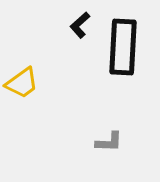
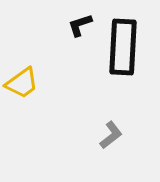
black L-shape: rotated 24 degrees clockwise
gray L-shape: moved 2 px right, 7 px up; rotated 40 degrees counterclockwise
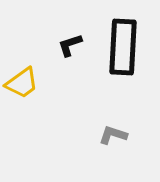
black L-shape: moved 10 px left, 20 px down
gray L-shape: moved 2 px right; rotated 124 degrees counterclockwise
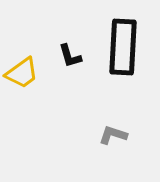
black L-shape: moved 11 px down; rotated 88 degrees counterclockwise
yellow trapezoid: moved 10 px up
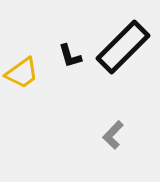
black rectangle: rotated 42 degrees clockwise
gray L-shape: rotated 64 degrees counterclockwise
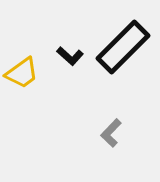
black L-shape: rotated 32 degrees counterclockwise
gray L-shape: moved 2 px left, 2 px up
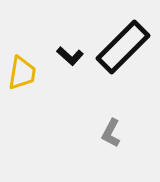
yellow trapezoid: rotated 45 degrees counterclockwise
gray L-shape: rotated 16 degrees counterclockwise
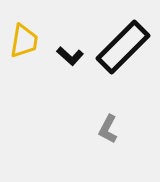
yellow trapezoid: moved 2 px right, 32 px up
gray L-shape: moved 3 px left, 4 px up
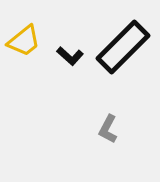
yellow trapezoid: rotated 42 degrees clockwise
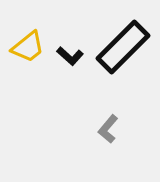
yellow trapezoid: moved 4 px right, 6 px down
gray L-shape: rotated 12 degrees clockwise
